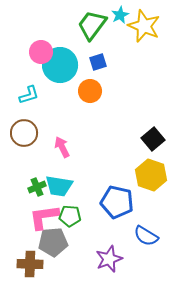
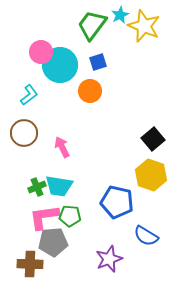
cyan L-shape: rotated 20 degrees counterclockwise
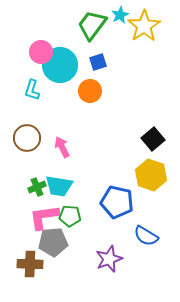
yellow star: rotated 16 degrees clockwise
cyan L-shape: moved 3 px right, 5 px up; rotated 145 degrees clockwise
brown circle: moved 3 px right, 5 px down
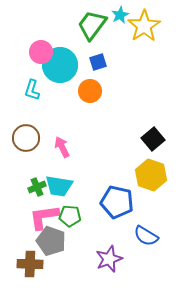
brown circle: moved 1 px left
gray pentagon: moved 2 px left, 1 px up; rotated 24 degrees clockwise
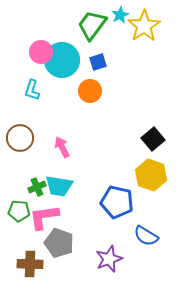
cyan circle: moved 2 px right, 5 px up
brown circle: moved 6 px left
green pentagon: moved 51 px left, 5 px up
gray pentagon: moved 8 px right, 2 px down
